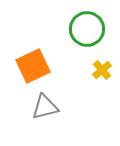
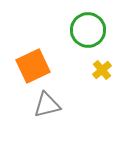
green circle: moved 1 px right, 1 px down
gray triangle: moved 2 px right, 2 px up
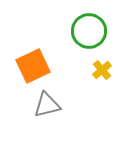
green circle: moved 1 px right, 1 px down
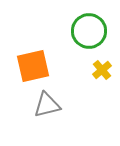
orange square: rotated 12 degrees clockwise
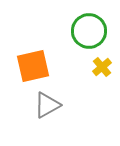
yellow cross: moved 3 px up
gray triangle: rotated 16 degrees counterclockwise
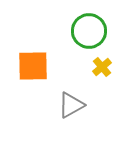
orange square: rotated 12 degrees clockwise
gray triangle: moved 24 px right
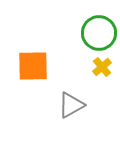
green circle: moved 10 px right, 2 px down
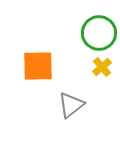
orange square: moved 5 px right
gray triangle: rotated 8 degrees counterclockwise
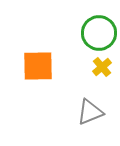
gray triangle: moved 19 px right, 7 px down; rotated 16 degrees clockwise
